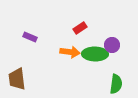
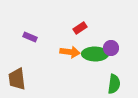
purple circle: moved 1 px left, 3 px down
green semicircle: moved 2 px left
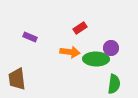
green ellipse: moved 1 px right, 5 px down
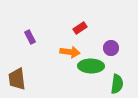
purple rectangle: rotated 40 degrees clockwise
green ellipse: moved 5 px left, 7 px down
green semicircle: moved 3 px right
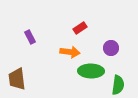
green ellipse: moved 5 px down
green semicircle: moved 1 px right, 1 px down
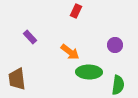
red rectangle: moved 4 px left, 17 px up; rotated 32 degrees counterclockwise
purple rectangle: rotated 16 degrees counterclockwise
purple circle: moved 4 px right, 3 px up
orange arrow: rotated 30 degrees clockwise
green ellipse: moved 2 px left, 1 px down
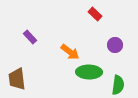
red rectangle: moved 19 px right, 3 px down; rotated 72 degrees counterclockwise
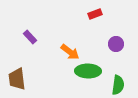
red rectangle: rotated 64 degrees counterclockwise
purple circle: moved 1 px right, 1 px up
green ellipse: moved 1 px left, 1 px up
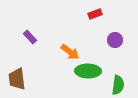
purple circle: moved 1 px left, 4 px up
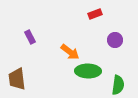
purple rectangle: rotated 16 degrees clockwise
